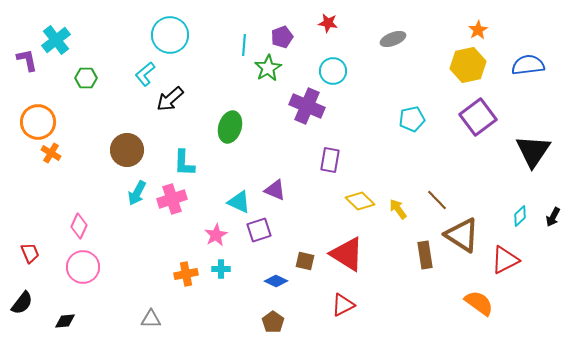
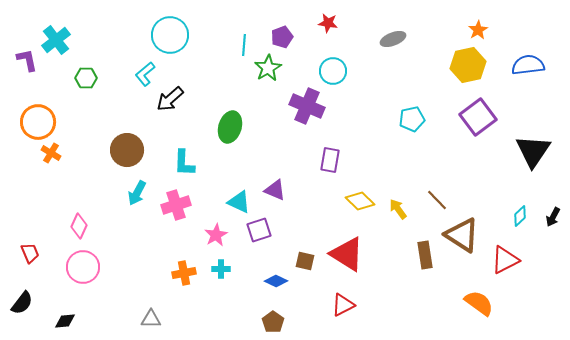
pink cross at (172, 199): moved 4 px right, 6 px down
orange cross at (186, 274): moved 2 px left, 1 px up
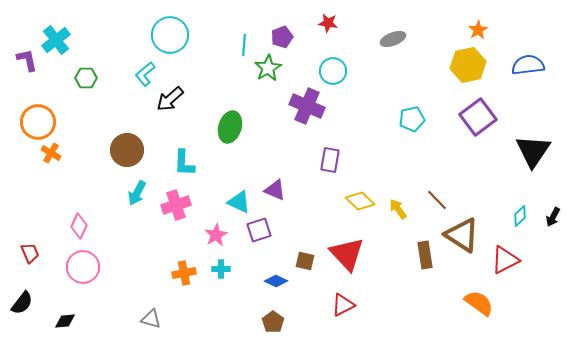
red triangle at (347, 254): rotated 15 degrees clockwise
gray triangle at (151, 319): rotated 15 degrees clockwise
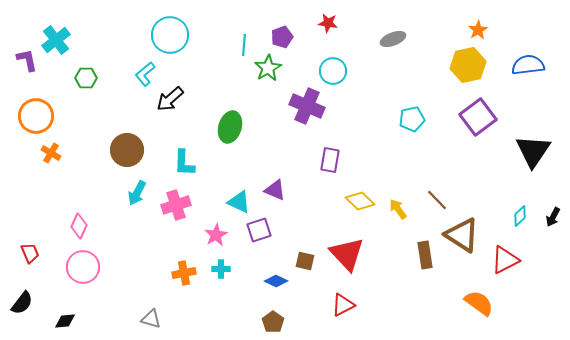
orange circle at (38, 122): moved 2 px left, 6 px up
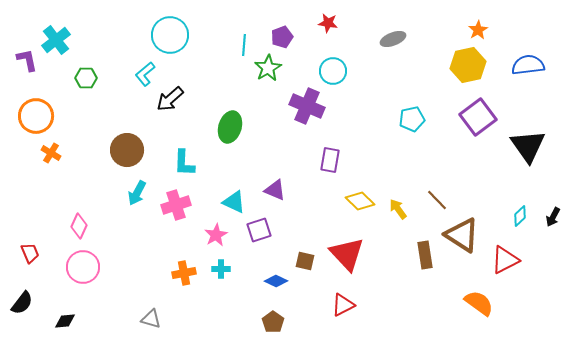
black triangle at (533, 151): moved 5 px left, 5 px up; rotated 9 degrees counterclockwise
cyan triangle at (239, 202): moved 5 px left
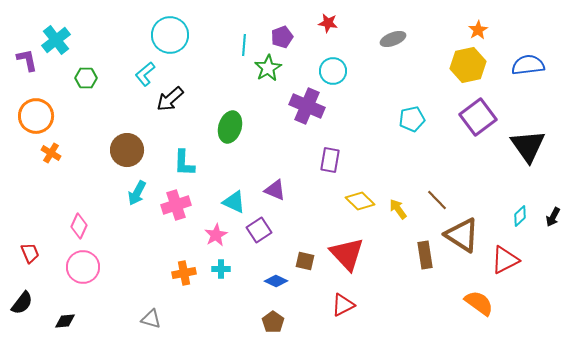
purple square at (259, 230): rotated 15 degrees counterclockwise
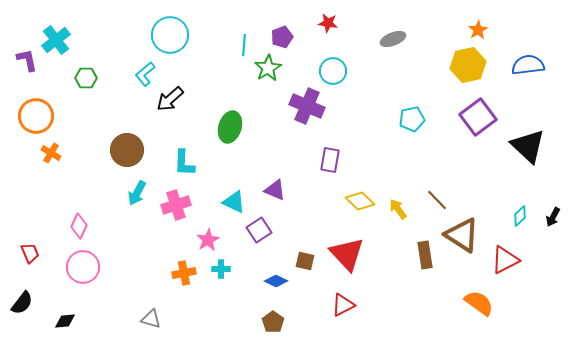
black triangle at (528, 146): rotated 12 degrees counterclockwise
pink star at (216, 235): moved 8 px left, 5 px down
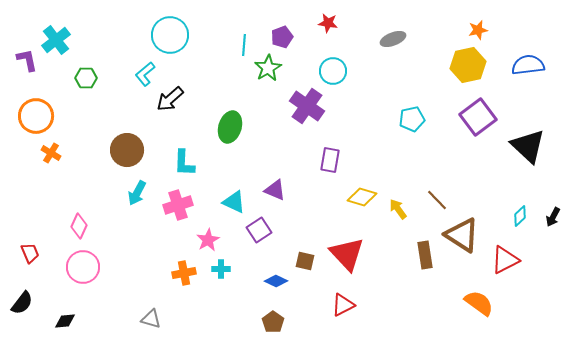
orange star at (478, 30): rotated 18 degrees clockwise
purple cross at (307, 106): rotated 12 degrees clockwise
yellow diamond at (360, 201): moved 2 px right, 4 px up; rotated 28 degrees counterclockwise
pink cross at (176, 205): moved 2 px right
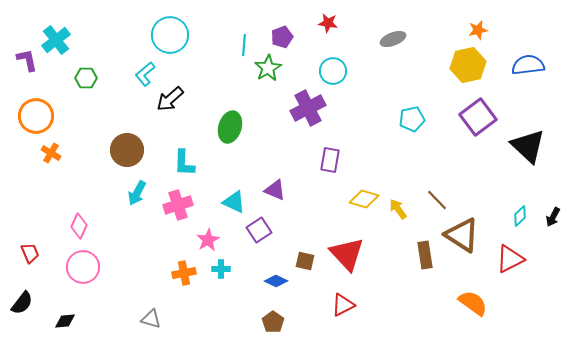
purple cross at (307, 106): moved 1 px right, 2 px down; rotated 28 degrees clockwise
yellow diamond at (362, 197): moved 2 px right, 2 px down
red triangle at (505, 260): moved 5 px right, 1 px up
orange semicircle at (479, 303): moved 6 px left
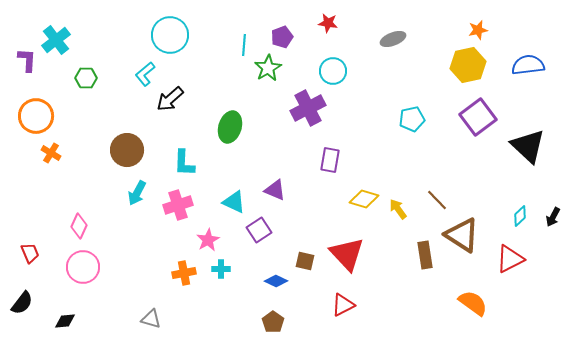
purple L-shape at (27, 60): rotated 15 degrees clockwise
